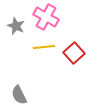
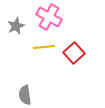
pink cross: moved 3 px right
gray star: rotated 24 degrees clockwise
gray semicircle: moved 6 px right; rotated 18 degrees clockwise
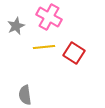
red square: rotated 15 degrees counterclockwise
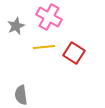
gray semicircle: moved 4 px left
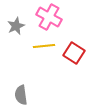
yellow line: moved 1 px up
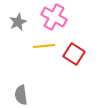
pink cross: moved 5 px right
gray star: moved 2 px right, 4 px up
red square: moved 1 px down
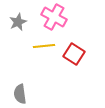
gray semicircle: moved 1 px left, 1 px up
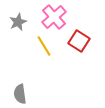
pink cross: rotated 20 degrees clockwise
yellow line: rotated 65 degrees clockwise
red square: moved 5 px right, 13 px up
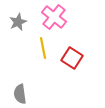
pink cross: rotated 10 degrees counterclockwise
red square: moved 7 px left, 17 px down
yellow line: moved 1 px left, 2 px down; rotated 20 degrees clockwise
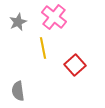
red square: moved 3 px right, 7 px down; rotated 15 degrees clockwise
gray semicircle: moved 2 px left, 3 px up
